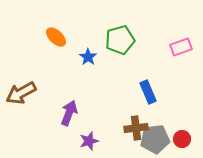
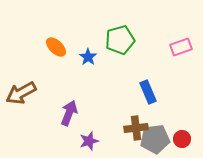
orange ellipse: moved 10 px down
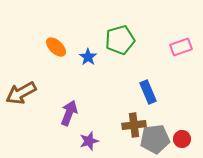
brown cross: moved 2 px left, 3 px up
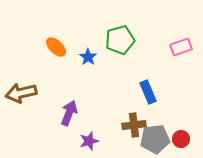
brown arrow: rotated 16 degrees clockwise
red circle: moved 1 px left
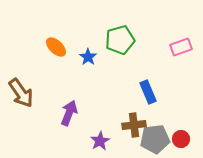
brown arrow: rotated 112 degrees counterclockwise
purple star: moved 11 px right; rotated 12 degrees counterclockwise
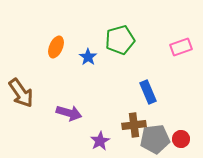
orange ellipse: rotated 70 degrees clockwise
purple arrow: rotated 85 degrees clockwise
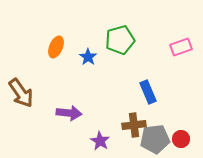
purple arrow: rotated 10 degrees counterclockwise
purple star: rotated 12 degrees counterclockwise
